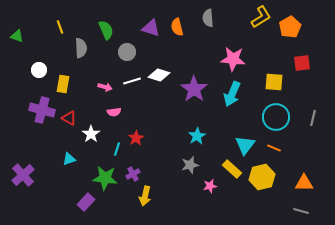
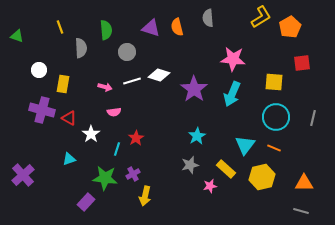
green semicircle at (106, 30): rotated 18 degrees clockwise
yellow rectangle at (232, 169): moved 6 px left
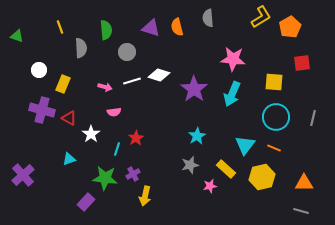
yellow rectangle at (63, 84): rotated 12 degrees clockwise
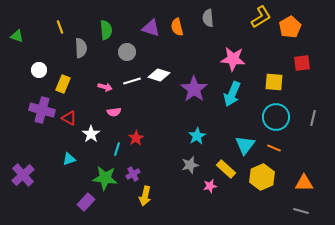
yellow hexagon at (262, 177): rotated 10 degrees counterclockwise
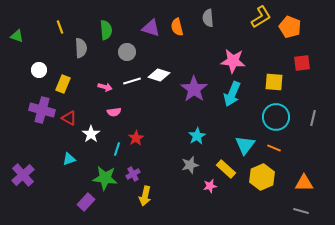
orange pentagon at (290, 27): rotated 20 degrees counterclockwise
pink star at (233, 59): moved 2 px down
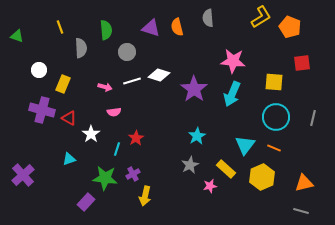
gray star at (190, 165): rotated 12 degrees counterclockwise
orange triangle at (304, 183): rotated 12 degrees counterclockwise
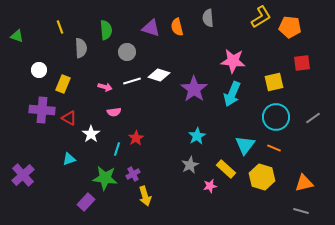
orange pentagon at (290, 27): rotated 15 degrees counterclockwise
yellow square at (274, 82): rotated 18 degrees counterclockwise
purple cross at (42, 110): rotated 10 degrees counterclockwise
gray line at (313, 118): rotated 42 degrees clockwise
yellow hexagon at (262, 177): rotated 20 degrees counterclockwise
yellow arrow at (145, 196): rotated 30 degrees counterclockwise
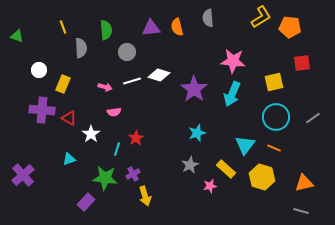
yellow line at (60, 27): moved 3 px right
purple triangle at (151, 28): rotated 24 degrees counterclockwise
cyan star at (197, 136): moved 3 px up; rotated 12 degrees clockwise
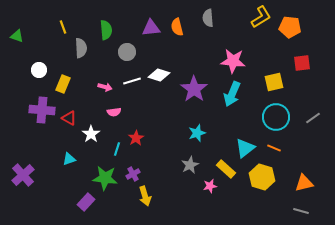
cyan triangle at (245, 145): moved 3 px down; rotated 15 degrees clockwise
